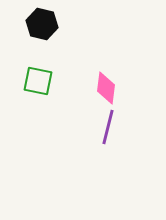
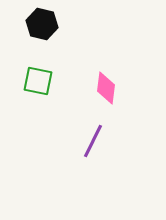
purple line: moved 15 px left, 14 px down; rotated 12 degrees clockwise
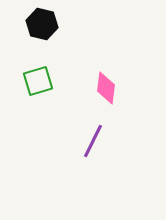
green square: rotated 28 degrees counterclockwise
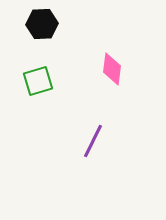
black hexagon: rotated 16 degrees counterclockwise
pink diamond: moved 6 px right, 19 px up
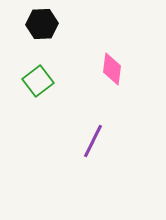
green square: rotated 20 degrees counterclockwise
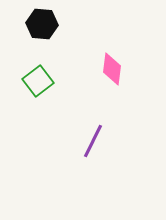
black hexagon: rotated 8 degrees clockwise
